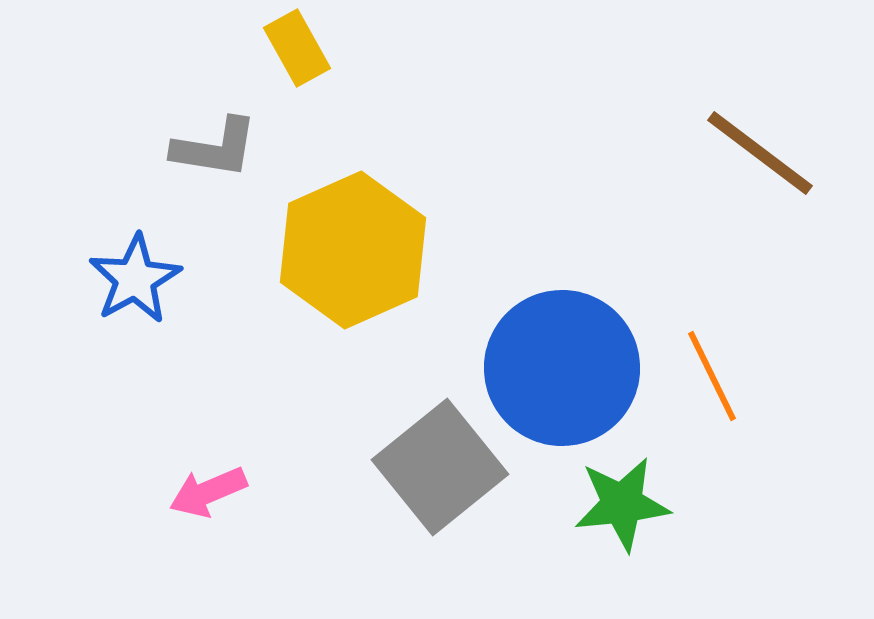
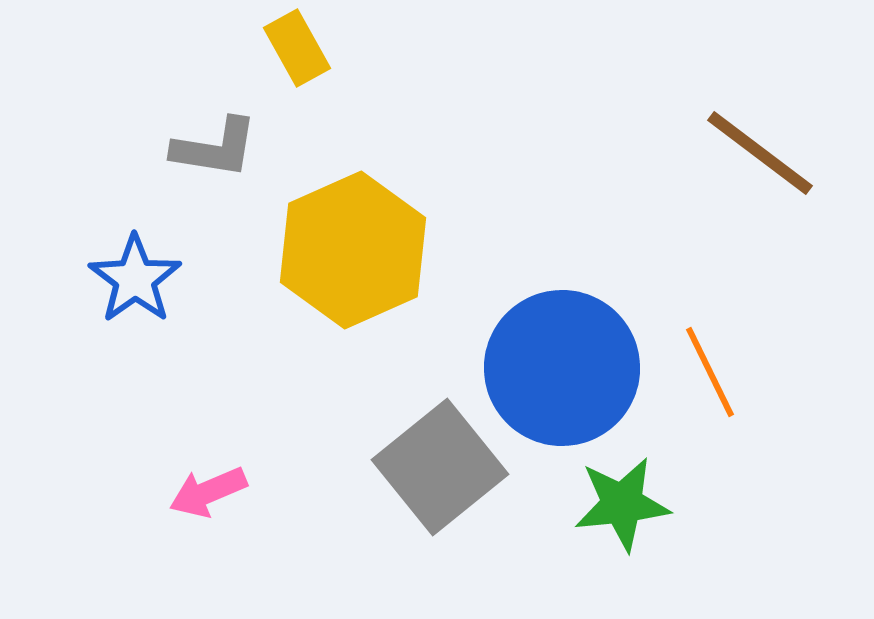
blue star: rotated 6 degrees counterclockwise
orange line: moved 2 px left, 4 px up
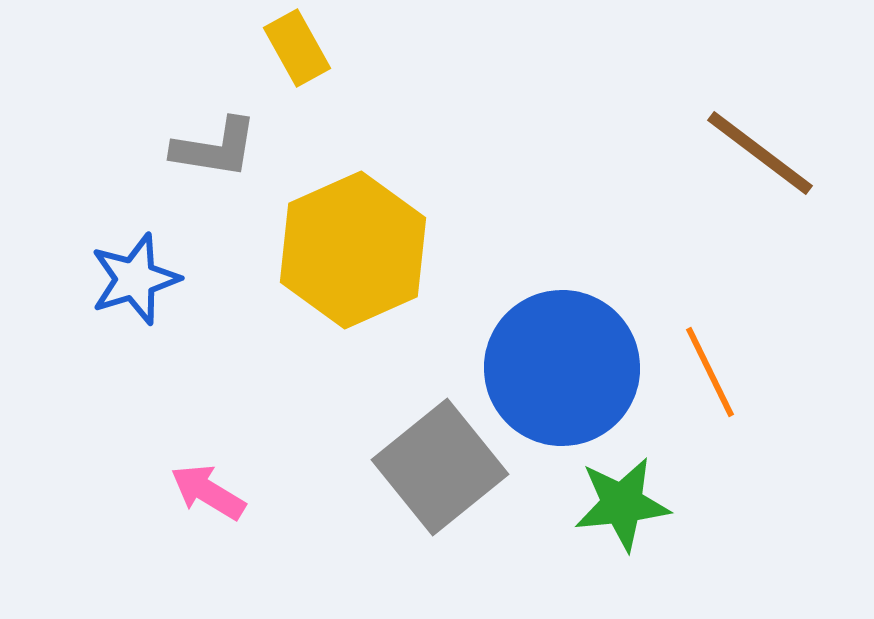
blue star: rotated 18 degrees clockwise
pink arrow: rotated 54 degrees clockwise
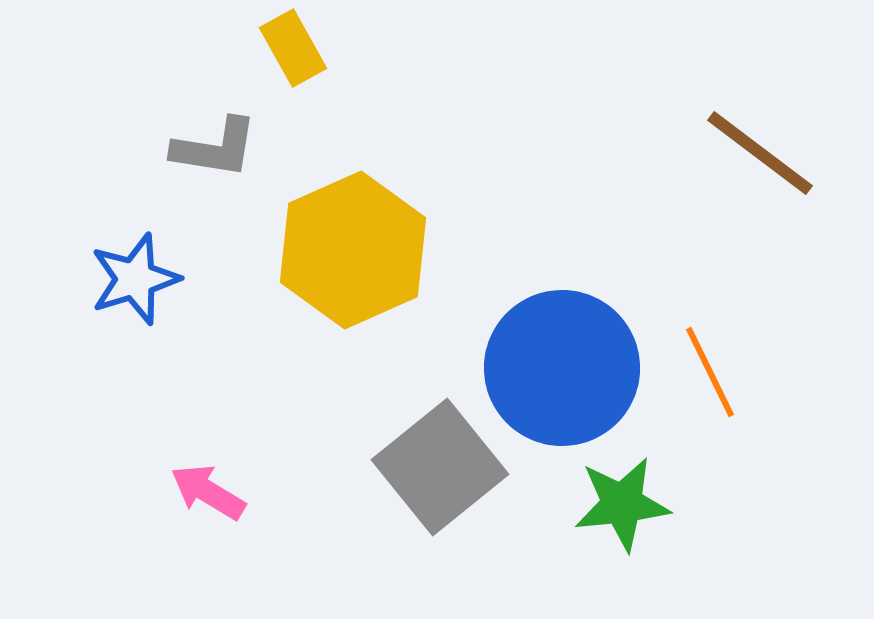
yellow rectangle: moved 4 px left
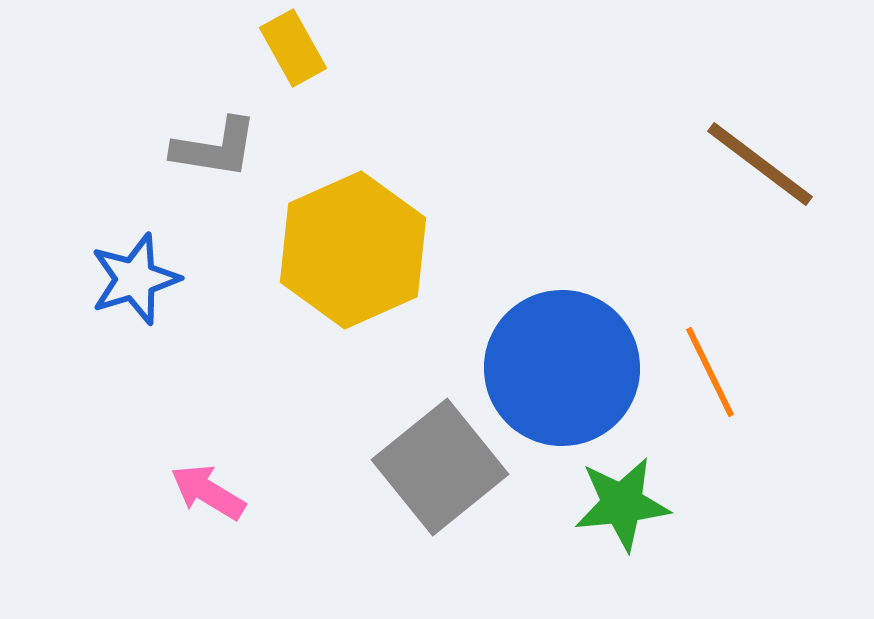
brown line: moved 11 px down
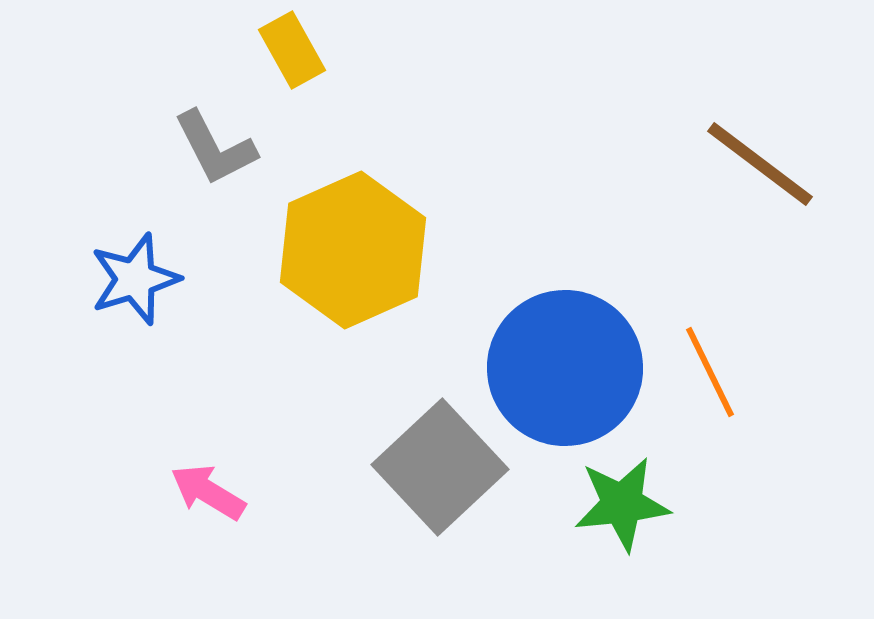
yellow rectangle: moved 1 px left, 2 px down
gray L-shape: rotated 54 degrees clockwise
blue circle: moved 3 px right
gray square: rotated 4 degrees counterclockwise
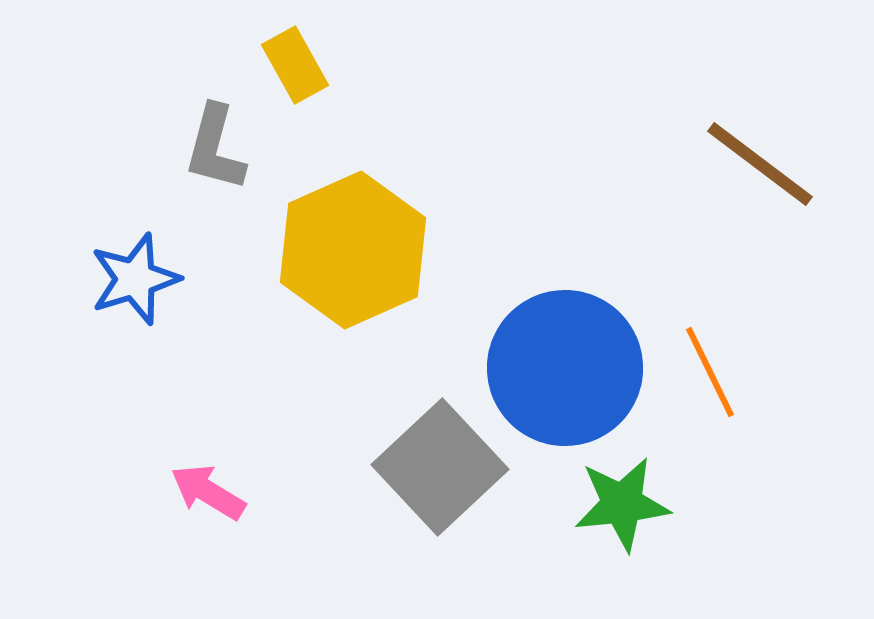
yellow rectangle: moved 3 px right, 15 px down
gray L-shape: rotated 42 degrees clockwise
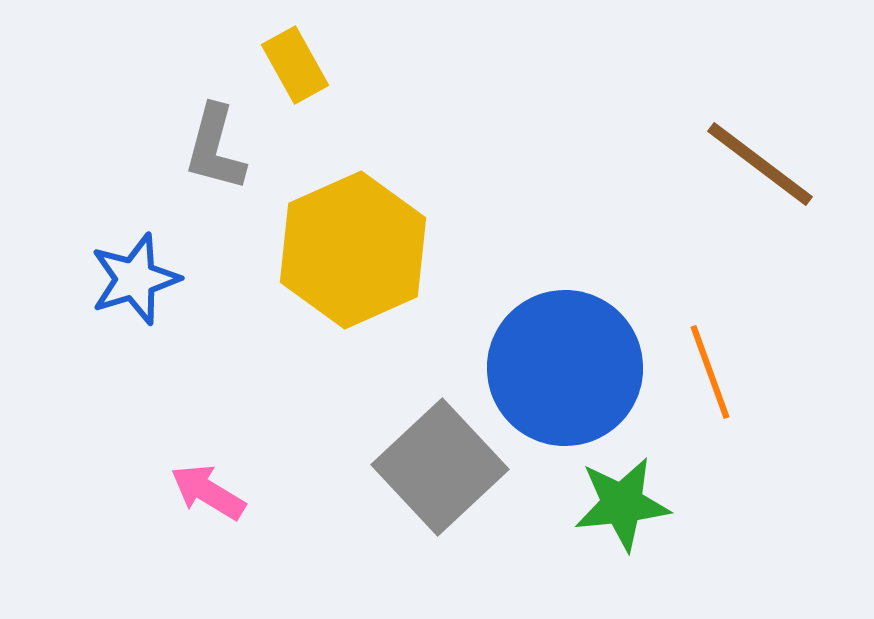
orange line: rotated 6 degrees clockwise
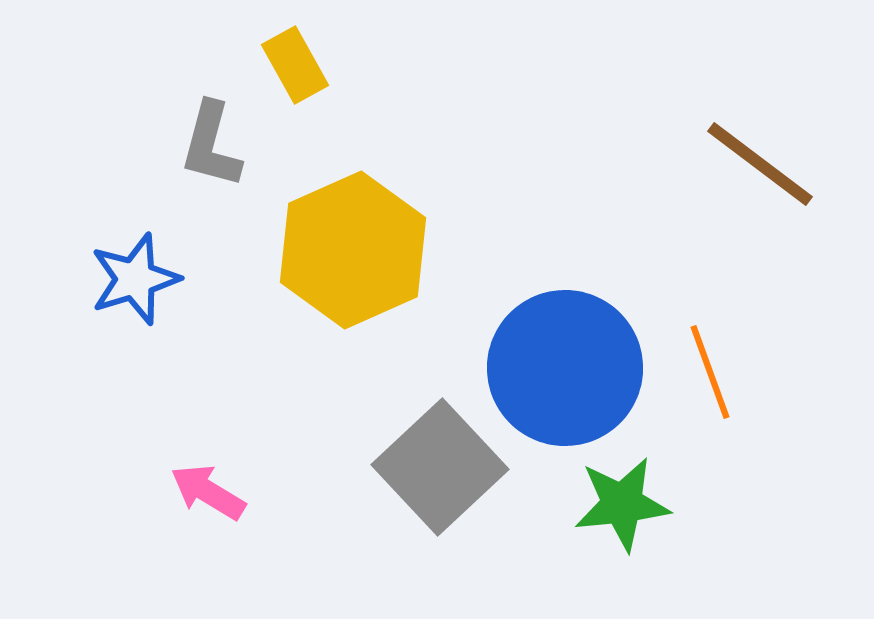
gray L-shape: moved 4 px left, 3 px up
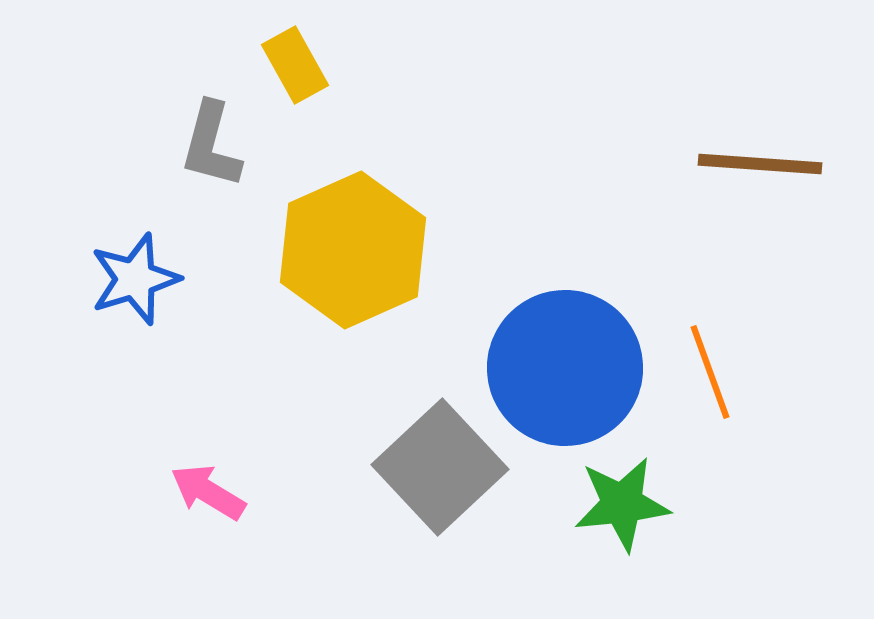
brown line: rotated 33 degrees counterclockwise
